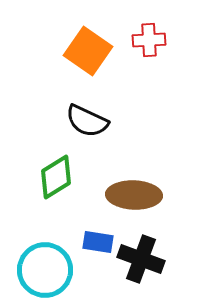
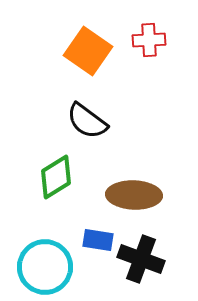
black semicircle: rotated 12 degrees clockwise
blue rectangle: moved 2 px up
cyan circle: moved 3 px up
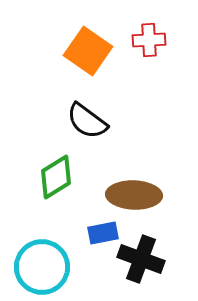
blue rectangle: moved 5 px right, 7 px up; rotated 20 degrees counterclockwise
cyan circle: moved 3 px left
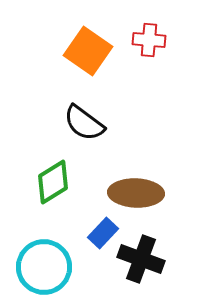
red cross: rotated 8 degrees clockwise
black semicircle: moved 3 px left, 2 px down
green diamond: moved 3 px left, 5 px down
brown ellipse: moved 2 px right, 2 px up
blue rectangle: rotated 36 degrees counterclockwise
cyan circle: moved 2 px right
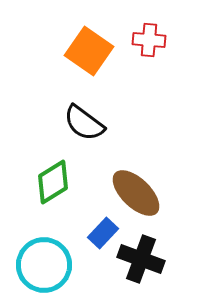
orange square: moved 1 px right
brown ellipse: rotated 42 degrees clockwise
cyan circle: moved 2 px up
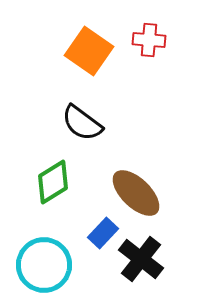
black semicircle: moved 2 px left
black cross: rotated 18 degrees clockwise
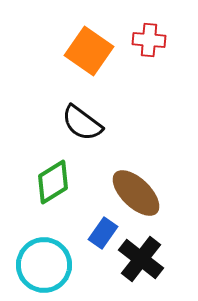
blue rectangle: rotated 8 degrees counterclockwise
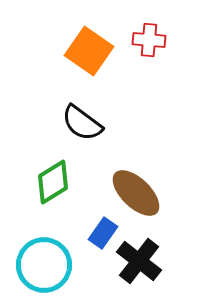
black cross: moved 2 px left, 2 px down
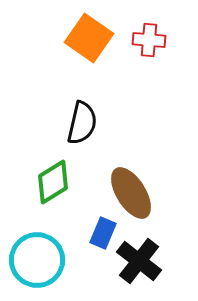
orange square: moved 13 px up
black semicircle: rotated 114 degrees counterclockwise
brown ellipse: moved 5 px left; rotated 14 degrees clockwise
blue rectangle: rotated 12 degrees counterclockwise
cyan circle: moved 7 px left, 5 px up
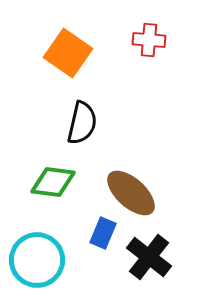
orange square: moved 21 px left, 15 px down
green diamond: rotated 39 degrees clockwise
brown ellipse: rotated 16 degrees counterclockwise
black cross: moved 10 px right, 4 px up
